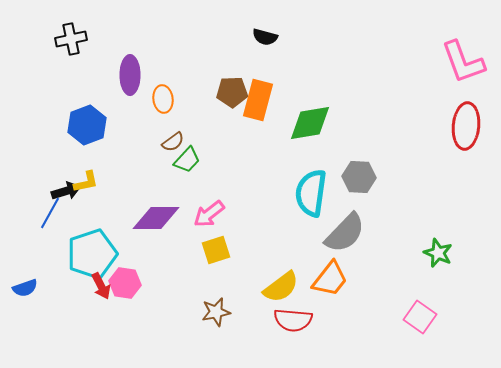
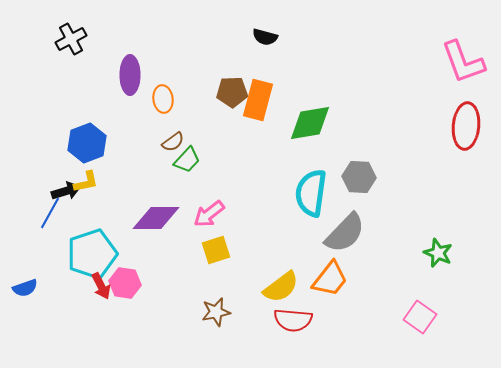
black cross: rotated 16 degrees counterclockwise
blue hexagon: moved 18 px down
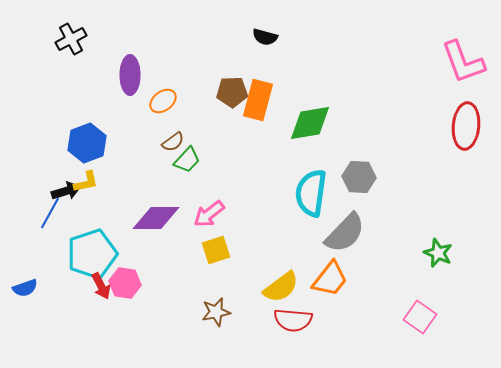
orange ellipse: moved 2 px down; rotated 60 degrees clockwise
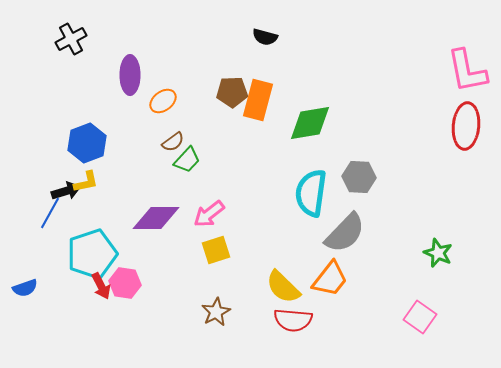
pink L-shape: moved 4 px right, 9 px down; rotated 9 degrees clockwise
yellow semicircle: moved 2 px right; rotated 81 degrees clockwise
brown star: rotated 16 degrees counterclockwise
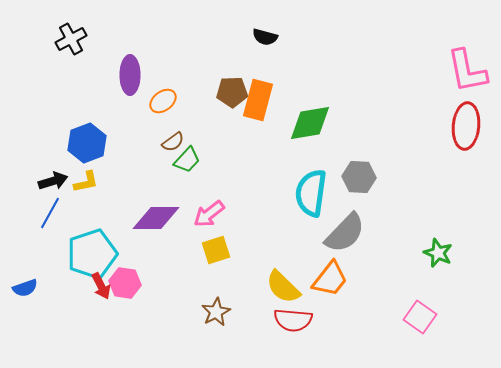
black arrow: moved 13 px left, 10 px up
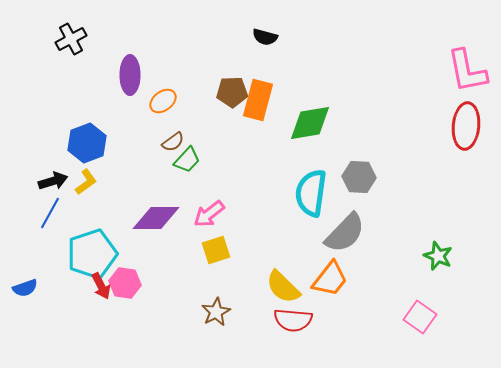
yellow L-shape: rotated 24 degrees counterclockwise
green star: moved 3 px down
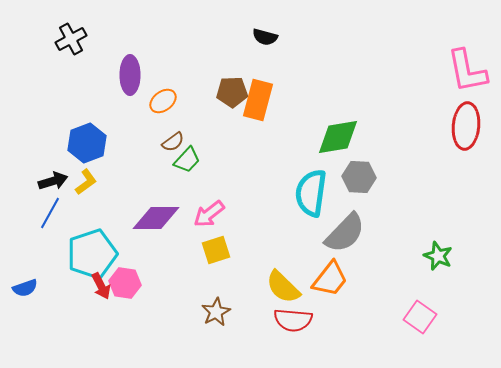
green diamond: moved 28 px right, 14 px down
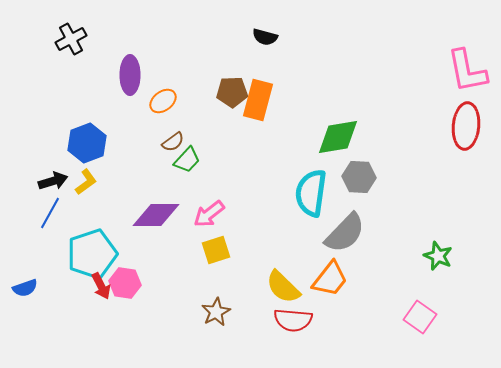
purple diamond: moved 3 px up
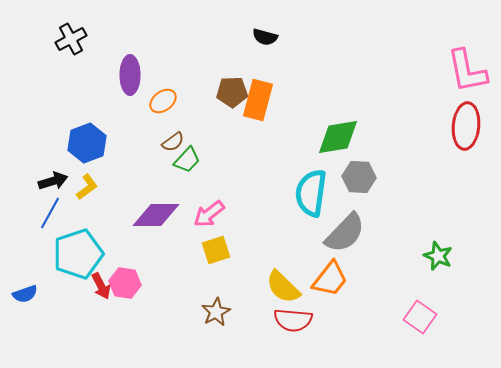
yellow L-shape: moved 1 px right, 5 px down
cyan pentagon: moved 14 px left
blue semicircle: moved 6 px down
